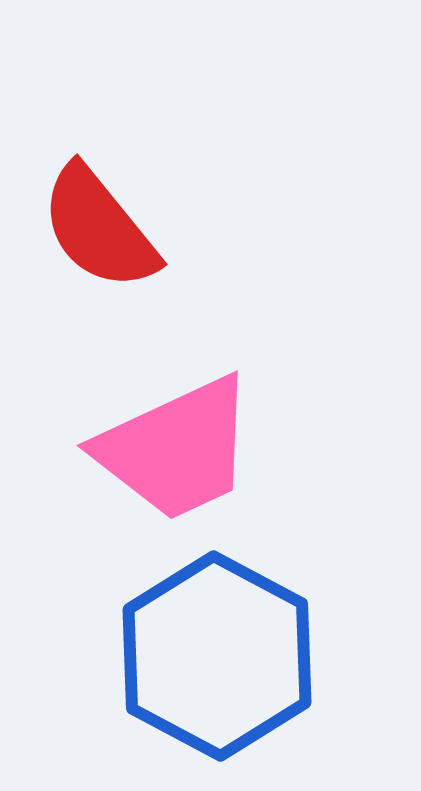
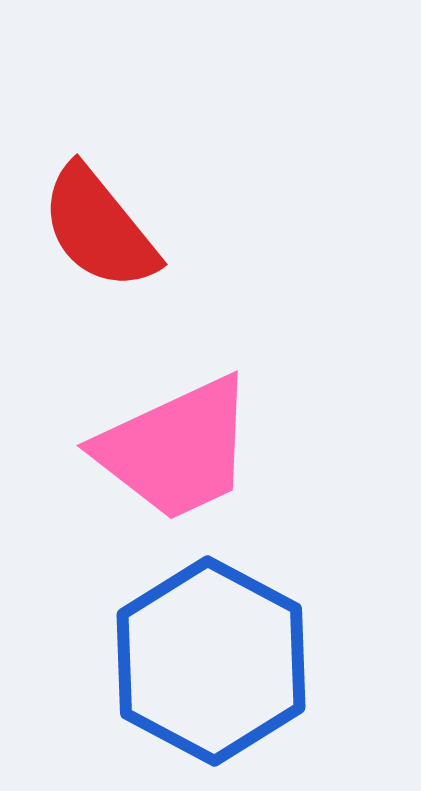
blue hexagon: moved 6 px left, 5 px down
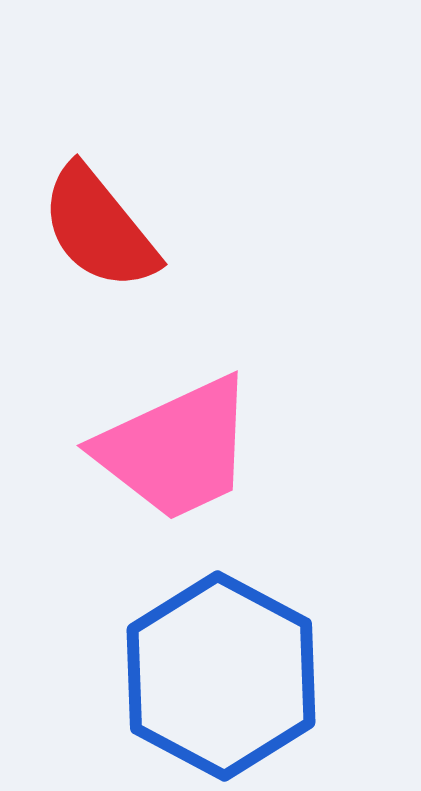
blue hexagon: moved 10 px right, 15 px down
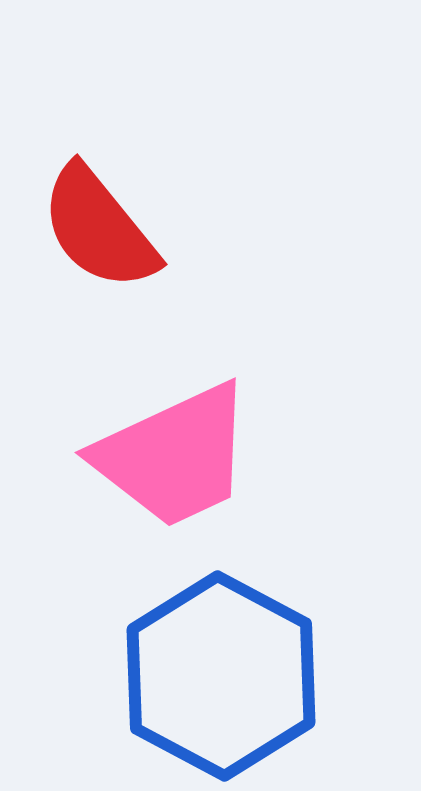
pink trapezoid: moved 2 px left, 7 px down
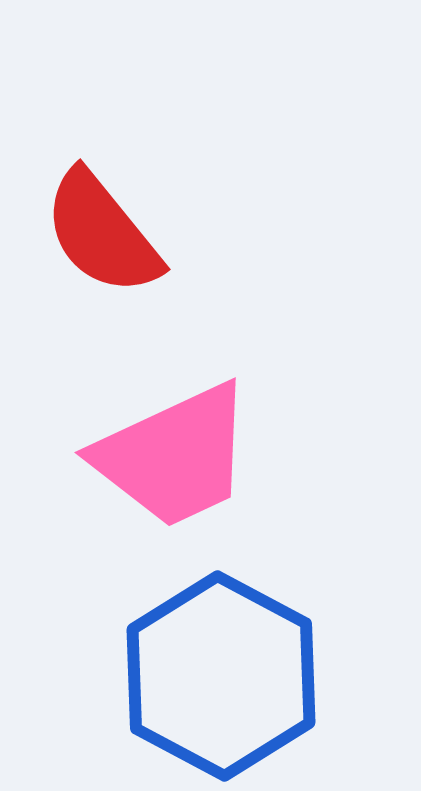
red semicircle: moved 3 px right, 5 px down
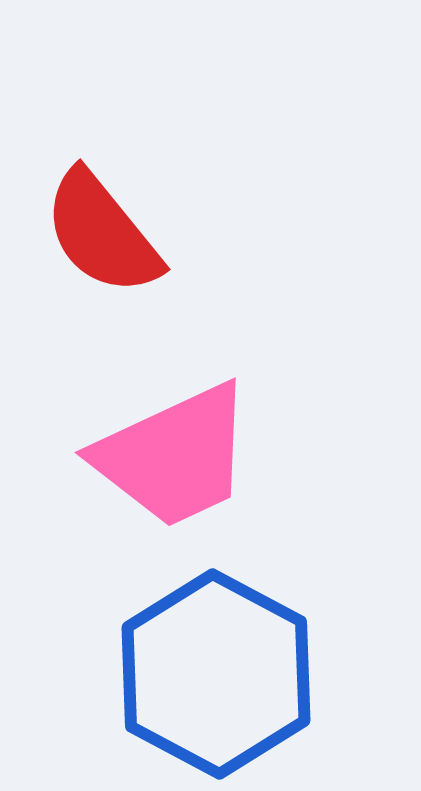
blue hexagon: moved 5 px left, 2 px up
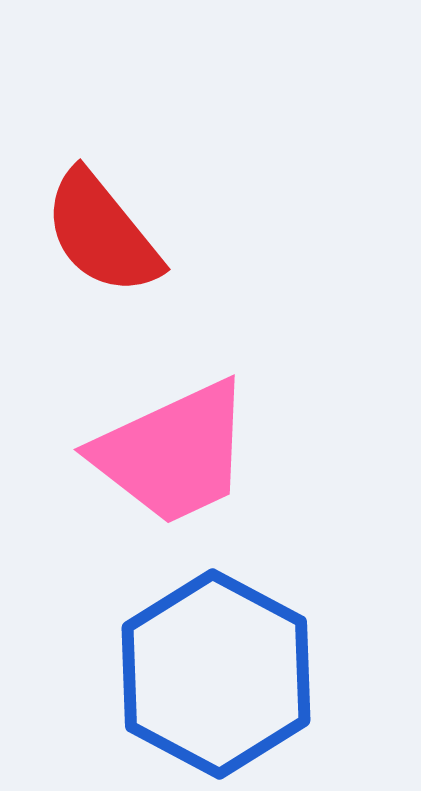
pink trapezoid: moved 1 px left, 3 px up
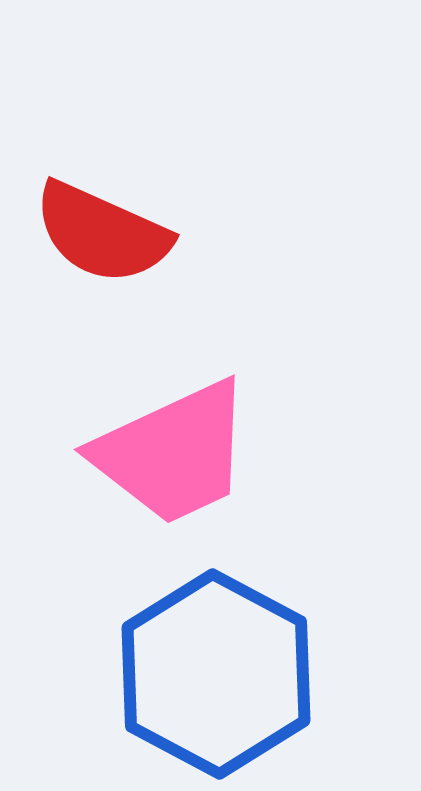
red semicircle: rotated 27 degrees counterclockwise
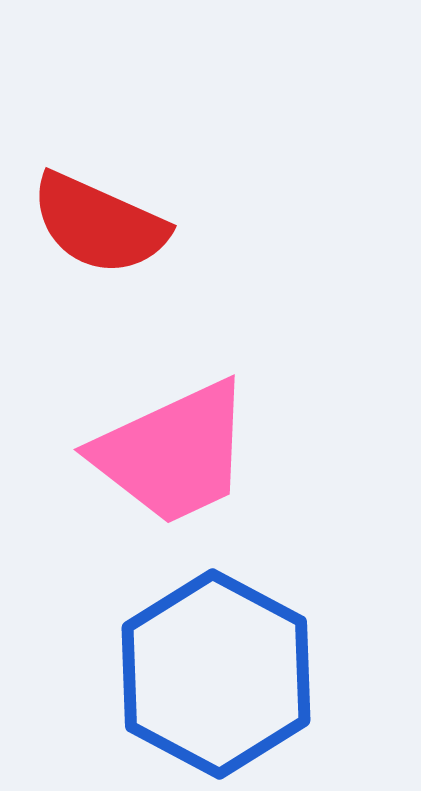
red semicircle: moved 3 px left, 9 px up
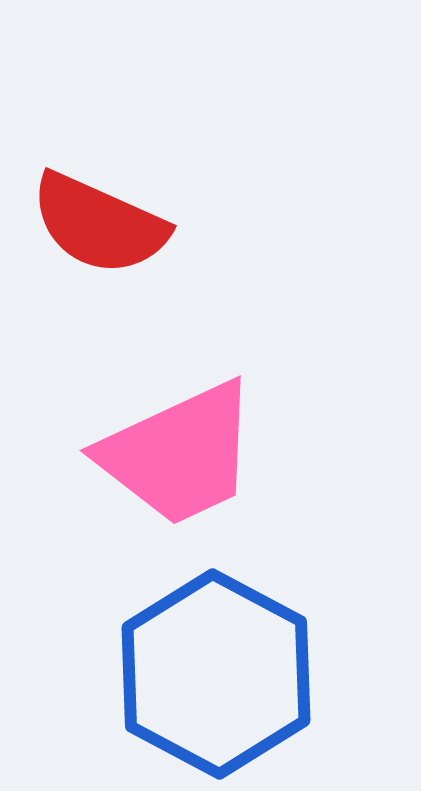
pink trapezoid: moved 6 px right, 1 px down
